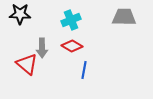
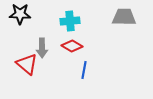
cyan cross: moved 1 px left, 1 px down; rotated 18 degrees clockwise
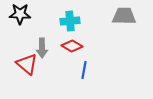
gray trapezoid: moved 1 px up
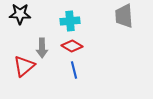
gray trapezoid: rotated 95 degrees counterclockwise
red triangle: moved 3 px left, 2 px down; rotated 40 degrees clockwise
blue line: moved 10 px left; rotated 24 degrees counterclockwise
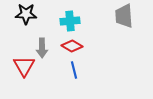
black star: moved 6 px right
red triangle: rotated 20 degrees counterclockwise
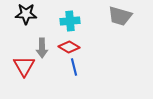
gray trapezoid: moved 4 px left; rotated 70 degrees counterclockwise
red diamond: moved 3 px left, 1 px down
blue line: moved 3 px up
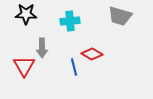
red diamond: moved 23 px right, 7 px down
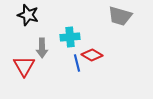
black star: moved 2 px right, 1 px down; rotated 15 degrees clockwise
cyan cross: moved 16 px down
red diamond: moved 1 px down
blue line: moved 3 px right, 4 px up
